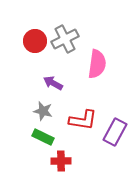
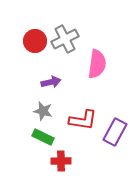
purple arrow: moved 2 px left, 1 px up; rotated 138 degrees clockwise
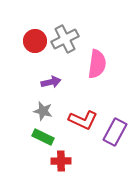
red L-shape: rotated 16 degrees clockwise
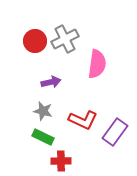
purple rectangle: rotated 8 degrees clockwise
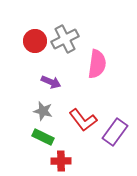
purple arrow: rotated 36 degrees clockwise
red L-shape: rotated 28 degrees clockwise
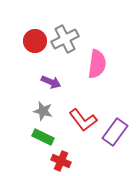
red cross: rotated 24 degrees clockwise
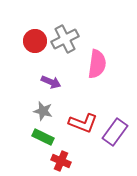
red L-shape: moved 3 px down; rotated 32 degrees counterclockwise
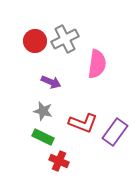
red cross: moved 2 px left
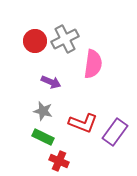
pink semicircle: moved 4 px left
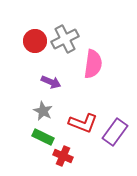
gray star: rotated 12 degrees clockwise
red cross: moved 4 px right, 5 px up
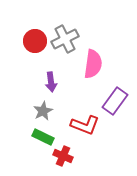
purple arrow: rotated 60 degrees clockwise
gray star: rotated 18 degrees clockwise
red L-shape: moved 2 px right, 2 px down
purple rectangle: moved 31 px up
